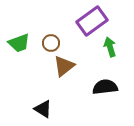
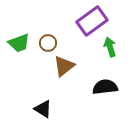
brown circle: moved 3 px left
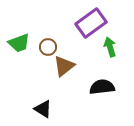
purple rectangle: moved 1 px left, 2 px down
brown circle: moved 4 px down
black semicircle: moved 3 px left
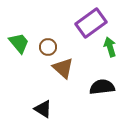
green trapezoid: rotated 110 degrees counterclockwise
brown triangle: moved 1 px left, 2 px down; rotated 40 degrees counterclockwise
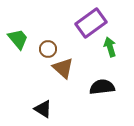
green trapezoid: moved 1 px left, 4 px up
brown circle: moved 2 px down
